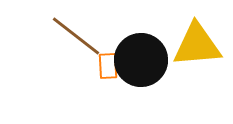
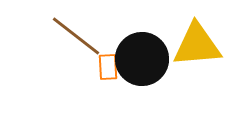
black circle: moved 1 px right, 1 px up
orange rectangle: moved 1 px down
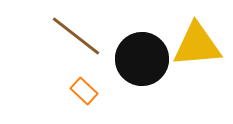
orange rectangle: moved 24 px left, 24 px down; rotated 44 degrees counterclockwise
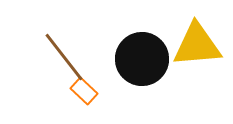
brown line: moved 12 px left, 21 px down; rotated 14 degrees clockwise
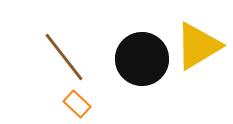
yellow triangle: moved 1 px right, 1 px down; rotated 26 degrees counterclockwise
orange rectangle: moved 7 px left, 13 px down
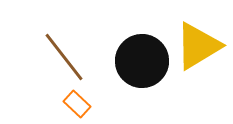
black circle: moved 2 px down
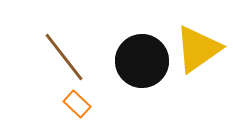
yellow triangle: moved 3 px down; rotated 4 degrees counterclockwise
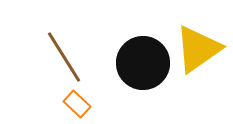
brown line: rotated 6 degrees clockwise
black circle: moved 1 px right, 2 px down
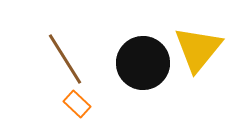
yellow triangle: rotated 16 degrees counterclockwise
brown line: moved 1 px right, 2 px down
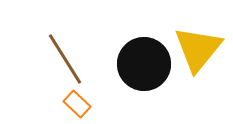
black circle: moved 1 px right, 1 px down
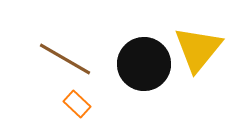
brown line: rotated 28 degrees counterclockwise
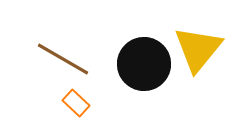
brown line: moved 2 px left
orange rectangle: moved 1 px left, 1 px up
